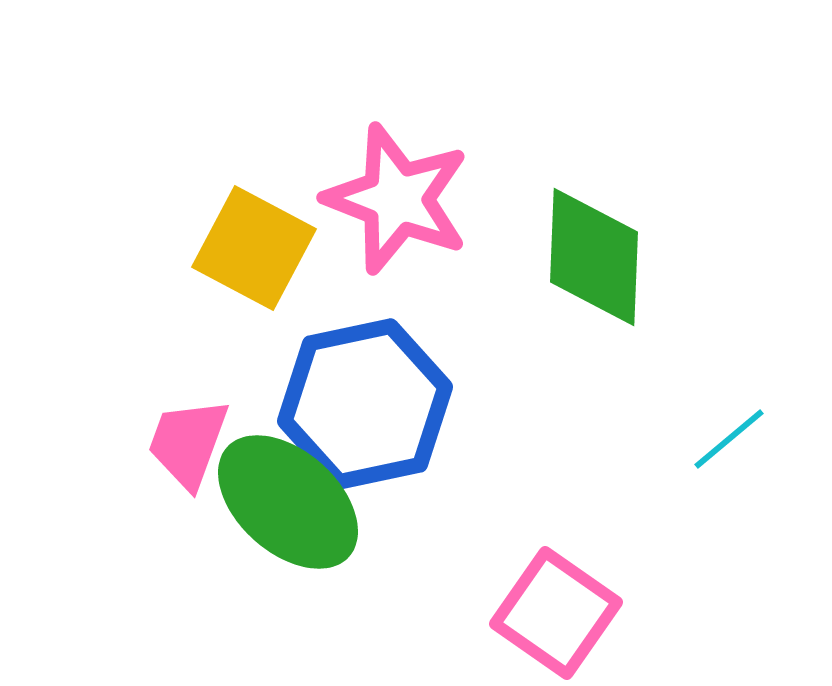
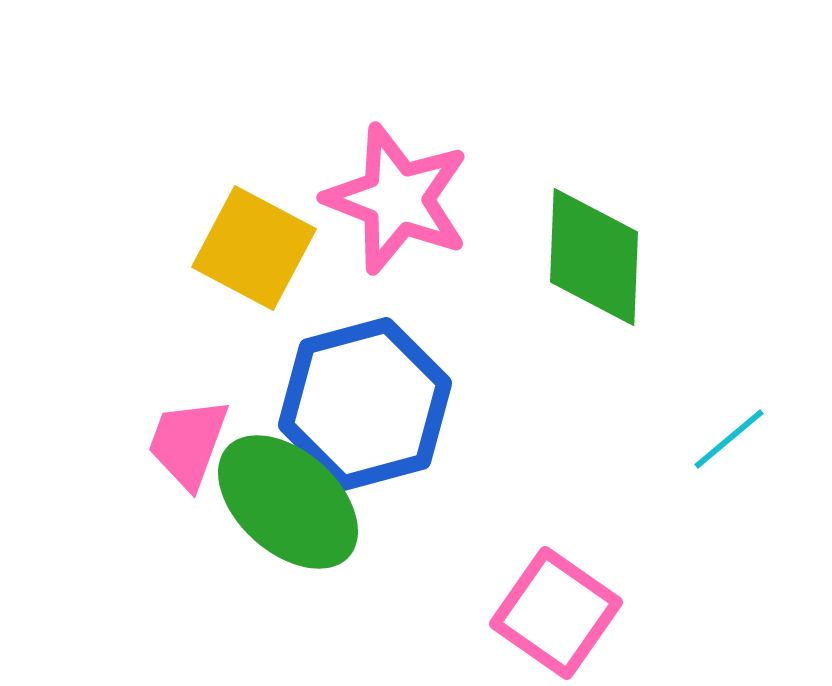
blue hexagon: rotated 3 degrees counterclockwise
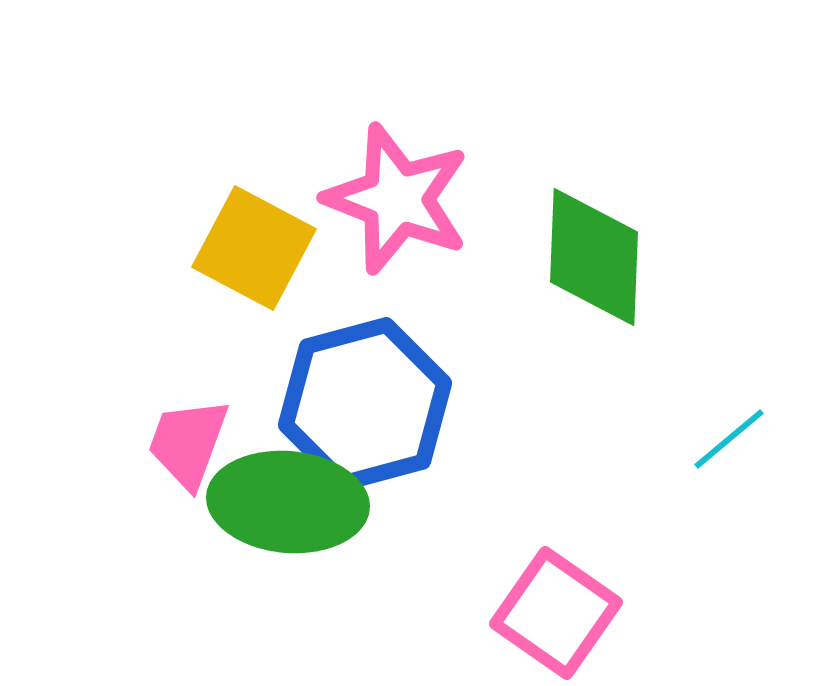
green ellipse: rotated 37 degrees counterclockwise
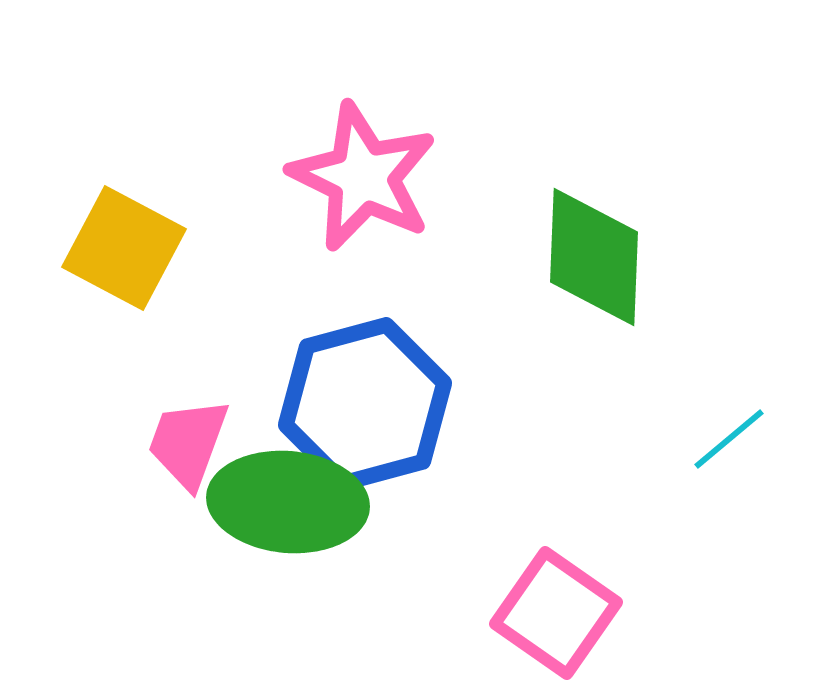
pink star: moved 34 px left, 22 px up; rotated 5 degrees clockwise
yellow square: moved 130 px left
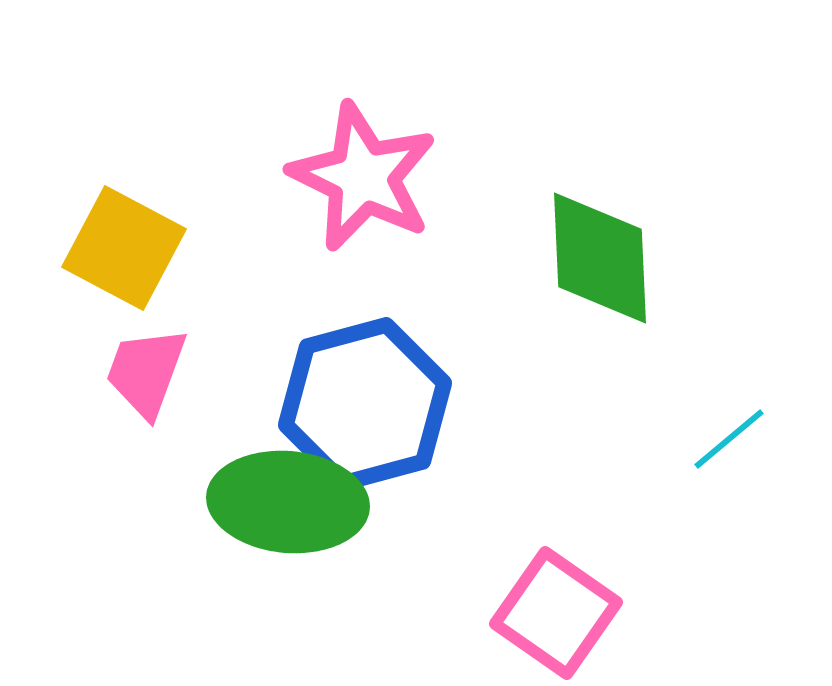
green diamond: moved 6 px right, 1 px down; rotated 5 degrees counterclockwise
pink trapezoid: moved 42 px left, 71 px up
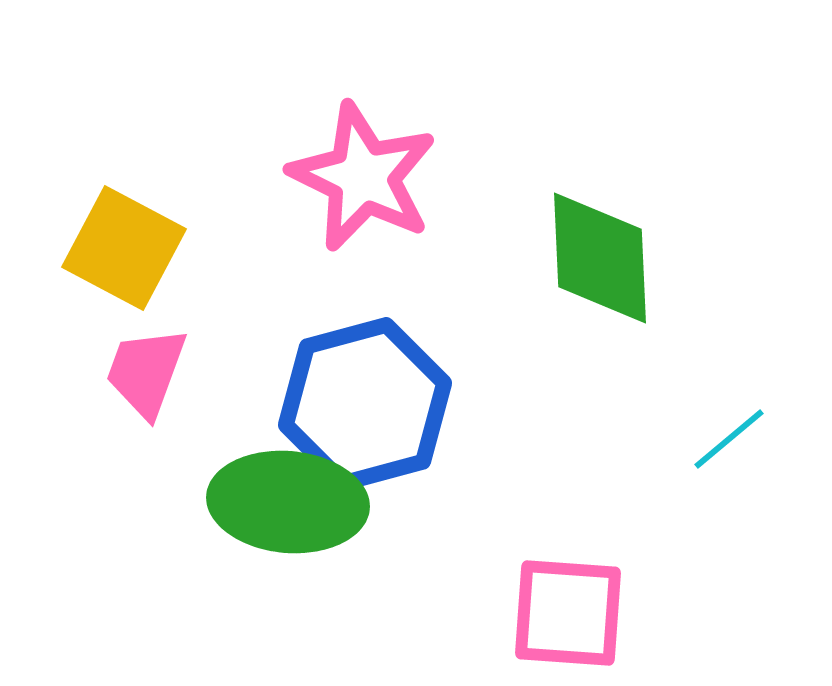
pink square: moved 12 px right; rotated 31 degrees counterclockwise
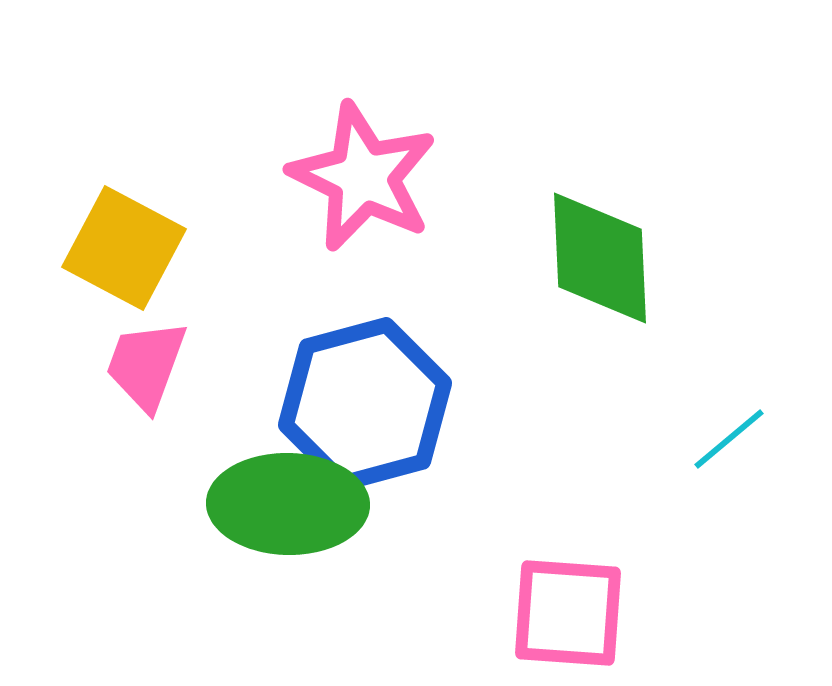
pink trapezoid: moved 7 px up
green ellipse: moved 2 px down; rotated 4 degrees counterclockwise
